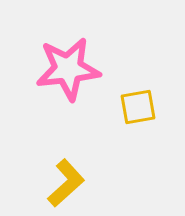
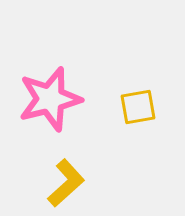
pink star: moved 18 px left, 30 px down; rotated 8 degrees counterclockwise
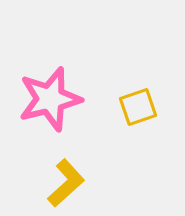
yellow square: rotated 9 degrees counterclockwise
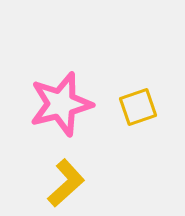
pink star: moved 11 px right, 5 px down
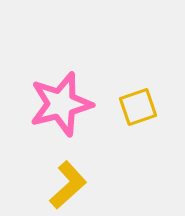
yellow L-shape: moved 2 px right, 2 px down
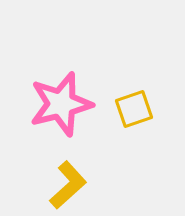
yellow square: moved 4 px left, 2 px down
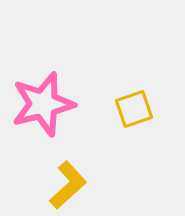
pink star: moved 18 px left
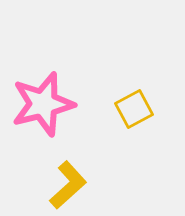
yellow square: rotated 9 degrees counterclockwise
